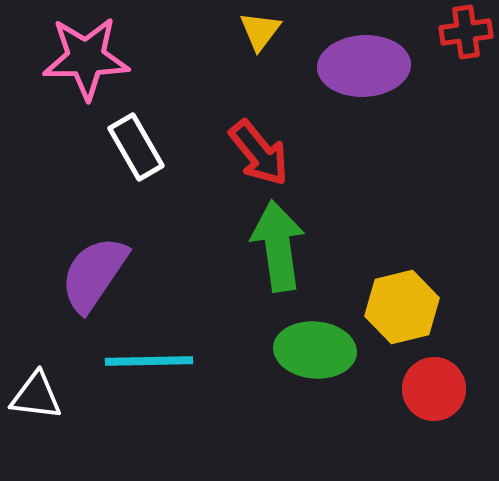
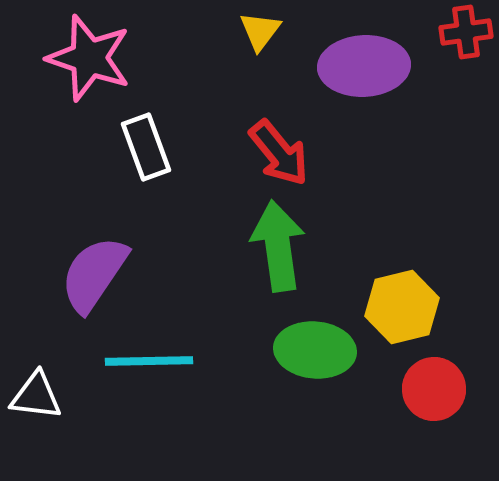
pink star: moved 3 px right; rotated 20 degrees clockwise
white rectangle: moved 10 px right; rotated 10 degrees clockwise
red arrow: moved 20 px right
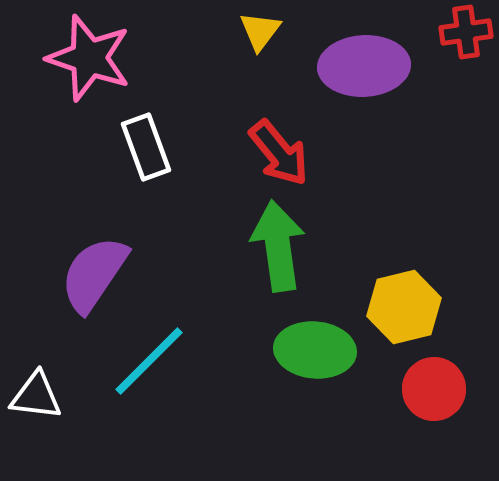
yellow hexagon: moved 2 px right
cyan line: rotated 44 degrees counterclockwise
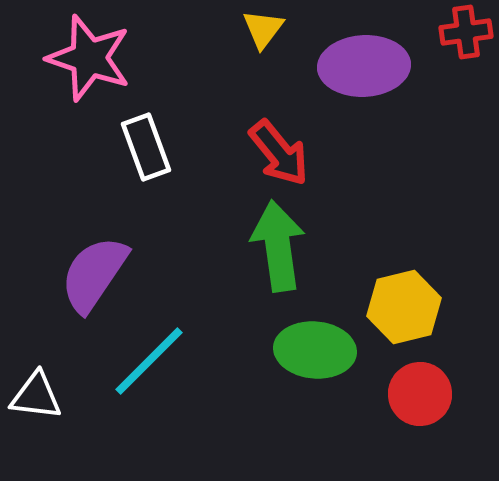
yellow triangle: moved 3 px right, 2 px up
red circle: moved 14 px left, 5 px down
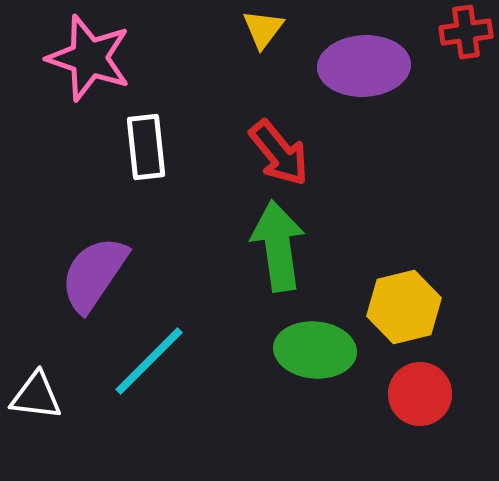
white rectangle: rotated 14 degrees clockwise
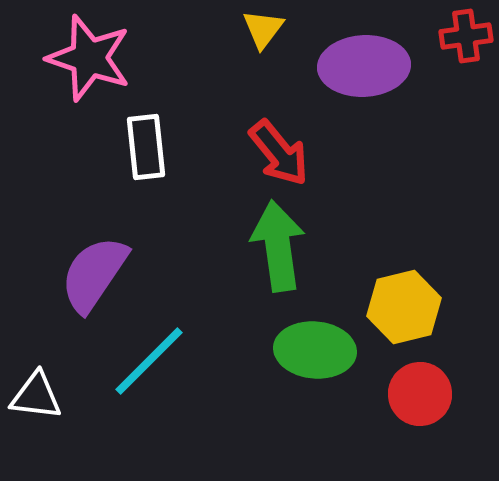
red cross: moved 4 px down
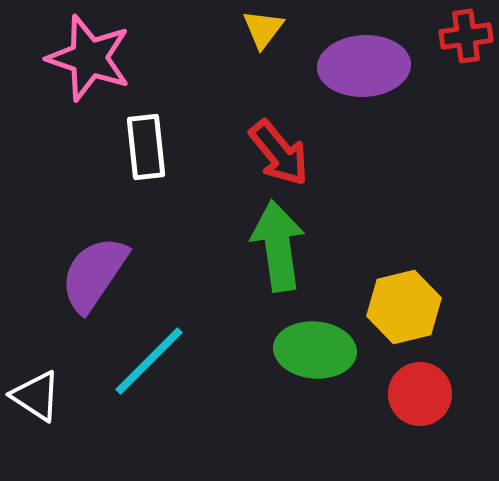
white triangle: rotated 26 degrees clockwise
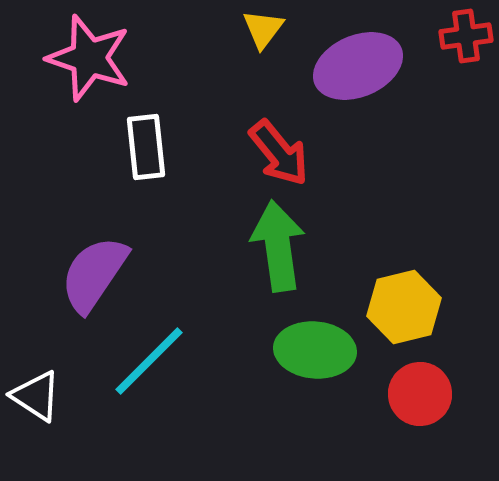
purple ellipse: moved 6 px left; rotated 20 degrees counterclockwise
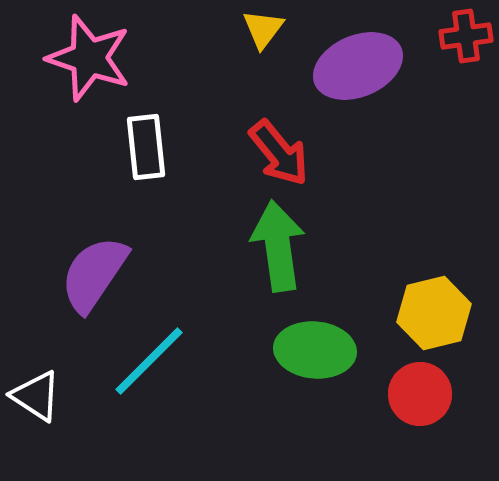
yellow hexagon: moved 30 px right, 6 px down
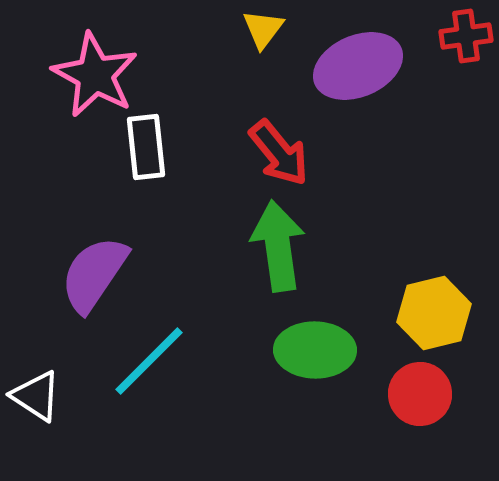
pink star: moved 6 px right, 17 px down; rotated 10 degrees clockwise
green ellipse: rotated 4 degrees counterclockwise
